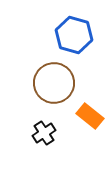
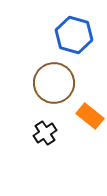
black cross: moved 1 px right
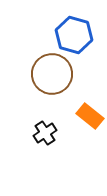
brown circle: moved 2 px left, 9 px up
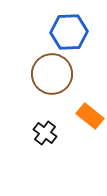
blue hexagon: moved 5 px left, 3 px up; rotated 18 degrees counterclockwise
black cross: rotated 20 degrees counterclockwise
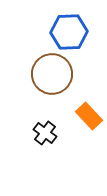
orange rectangle: moved 1 px left; rotated 8 degrees clockwise
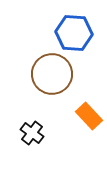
blue hexagon: moved 5 px right, 1 px down; rotated 6 degrees clockwise
black cross: moved 13 px left
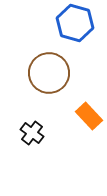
blue hexagon: moved 1 px right, 10 px up; rotated 12 degrees clockwise
brown circle: moved 3 px left, 1 px up
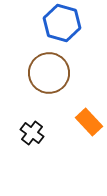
blue hexagon: moved 13 px left
orange rectangle: moved 6 px down
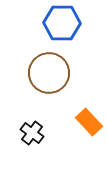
blue hexagon: rotated 15 degrees counterclockwise
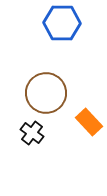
brown circle: moved 3 px left, 20 px down
